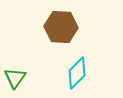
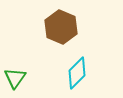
brown hexagon: rotated 20 degrees clockwise
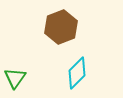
brown hexagon: rotated 16 degrees clockwise
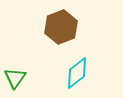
cyan diamond: rotated 8 degrees clockwise
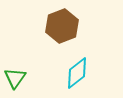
brown hexagon: moved 1 px right, 1 px up
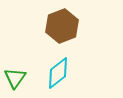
cyan diamond: moved 19 px left
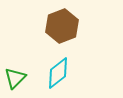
green triangle: rotated 10 degrees clockwise
